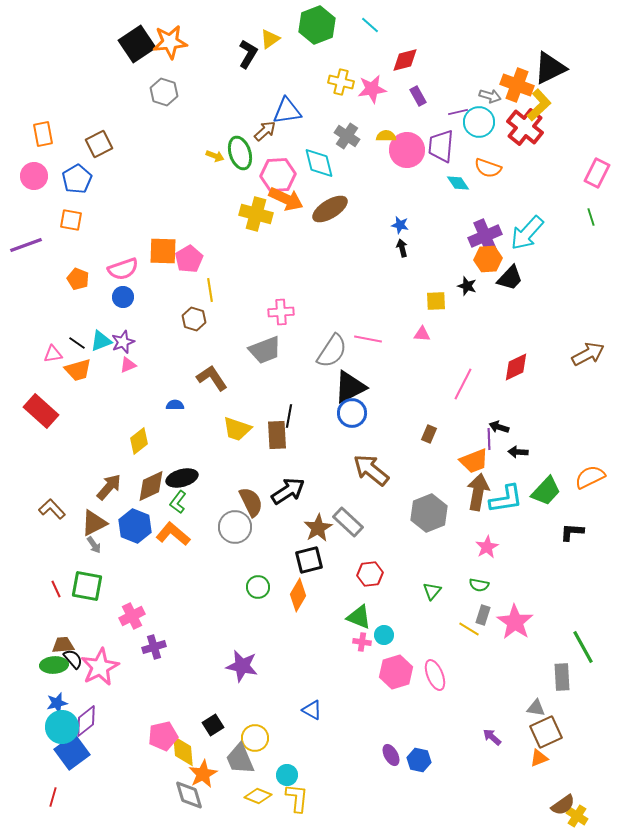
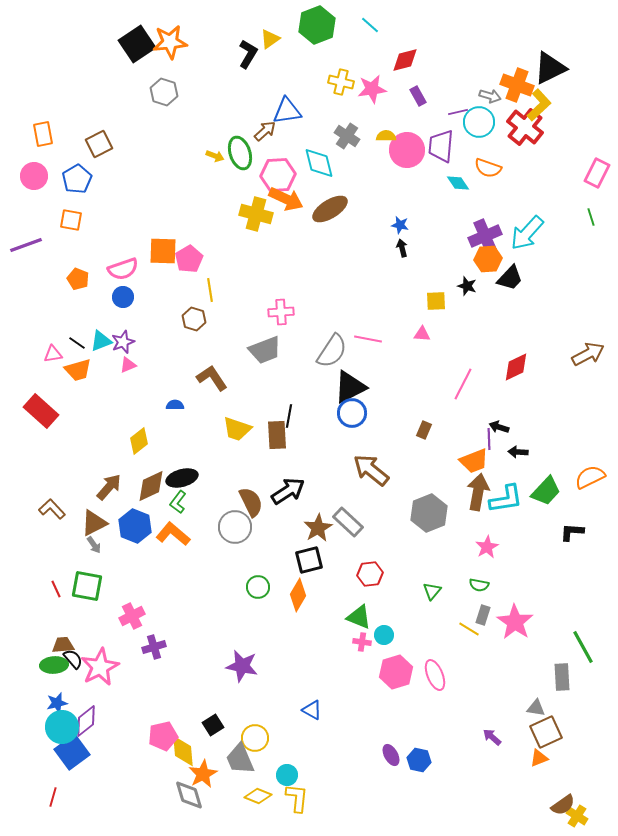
brown rectangle at (429, 434): moved 5 px left, 4 px up
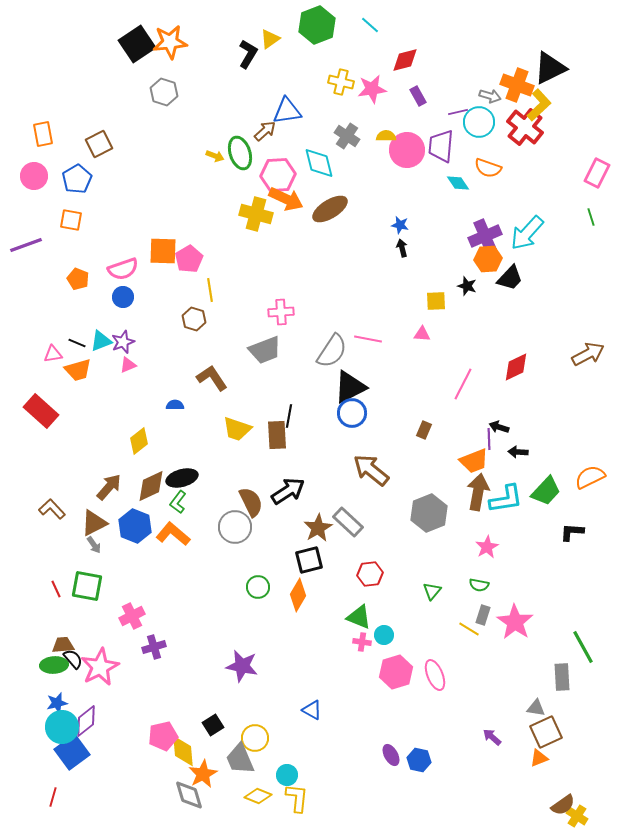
black line at (77, 343): rotated 12 degrees counterclockwise
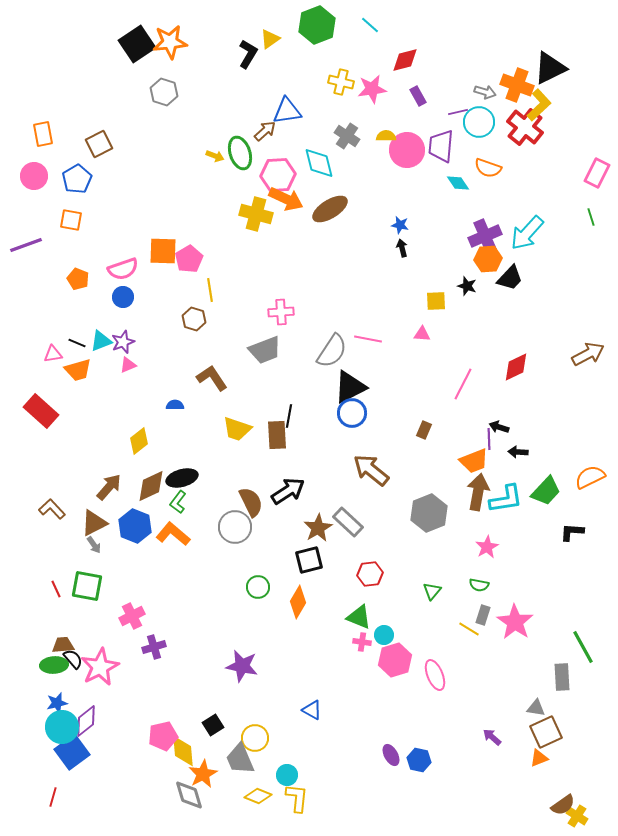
gray arrow at (490, 96): moved 5 px left, 4 px up
orange diamond at (298, 595): moved 7 px down
pink hexagon at (396, 672): moved 1 px left, 12 px up
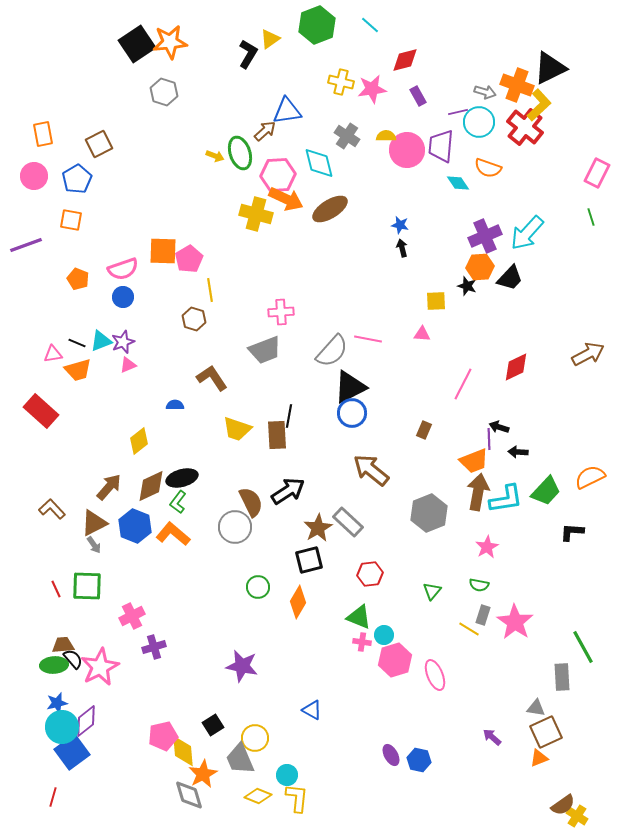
orange hexagon at (488, 259): moved 8 px left, 8 px down
gray semicircle at (332, 351): rotated 9 degrees clockwise
green square at (87, 586): rotated 8 degrees counterclockwise
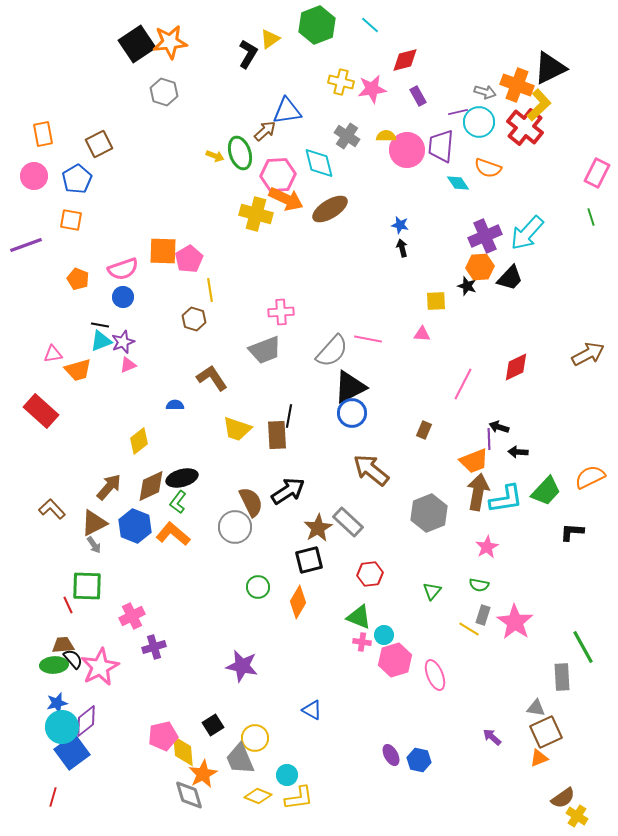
black line at (77, 343): moved 23 px right, 18 px up; rotated 12 degrees counterclockwise
red line at (56, 589): moved 12 px right, 16 px down
yellow L-shape at (297, 798): moved 2 px right; rotated 76 degrees clockwise
brown semicircle at (563, 805): moved 7 px up
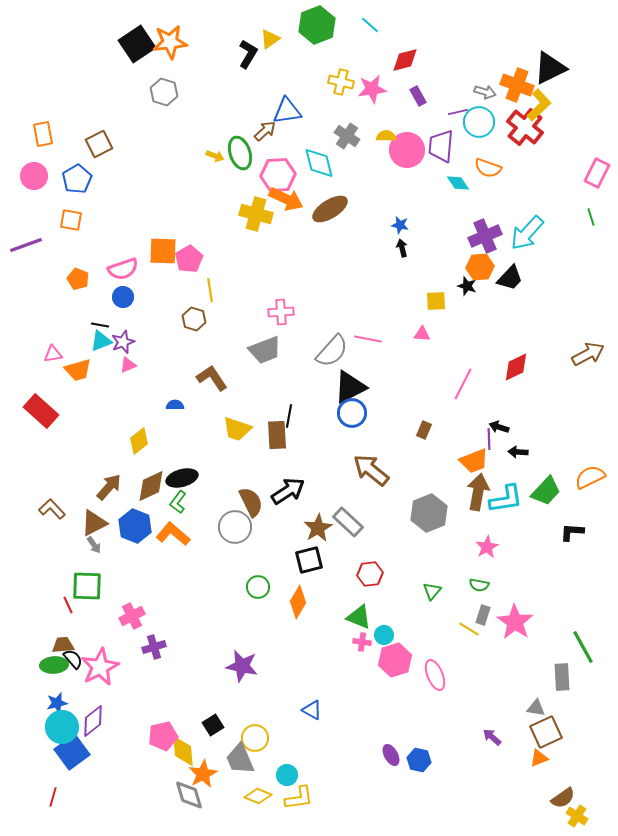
purple diamond at (86, 721): moved 7 px right
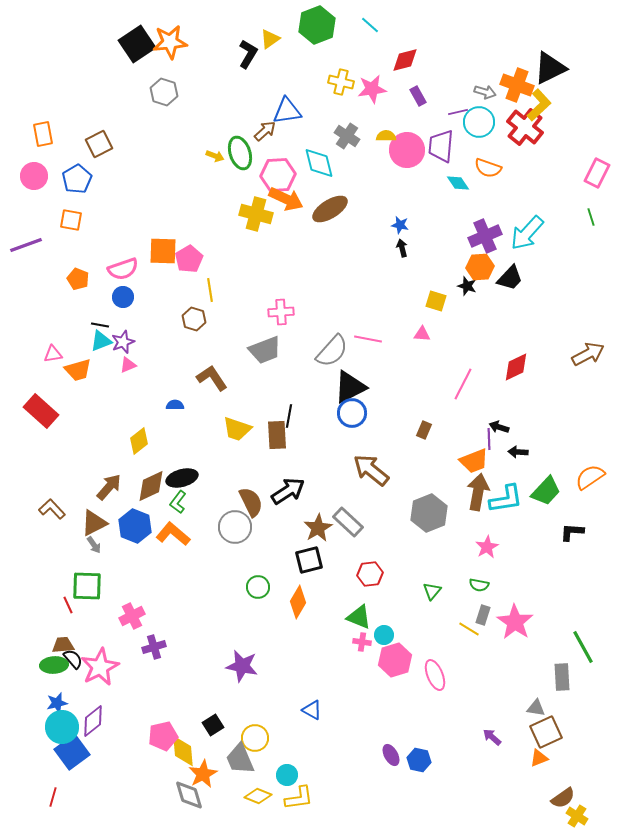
yellow square at (436, 301): rotated 20 degrees clockwise
orange semicircle at (590, 477): rotated 8 degrees counterclockwise
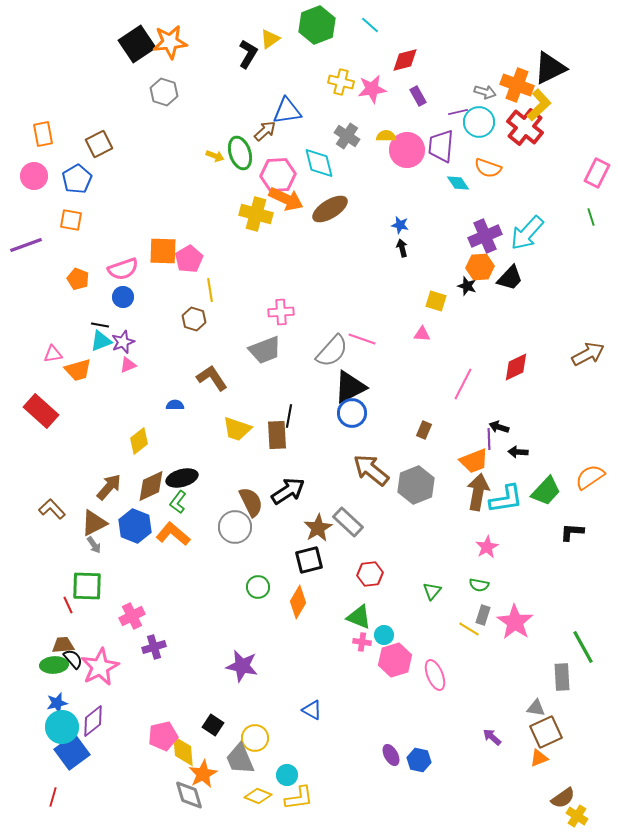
pink line at (368, 339): moved 6 px left; rotated 8 degrees clockwise
gray hexagon at (429, 513): moved 13 px left, 28 px up
black square at (213, 725): rotated 25 degrees counterclockwise
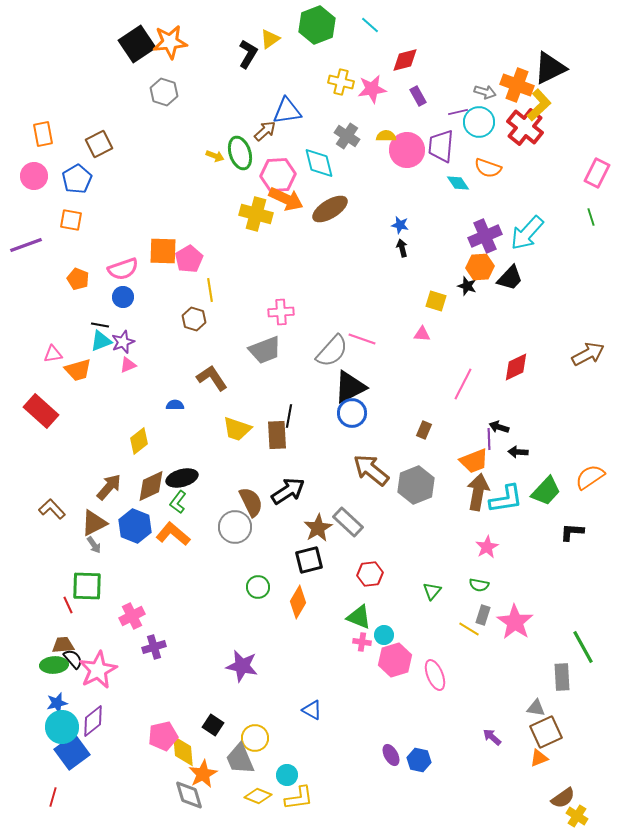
pink star at (100, 667): moved 2 px left, 3 px down
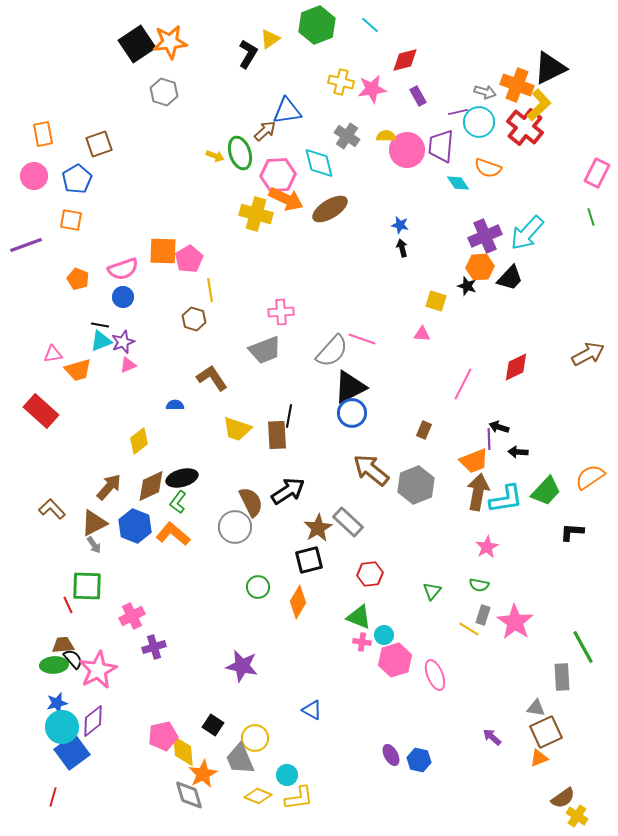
brown square at (99, 144): rotated 8 degrees clockwise
